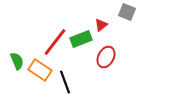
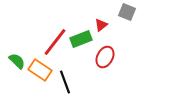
red ellipse: moved 1 px left
green semicircle: rotated 24 degrees counterclockwise
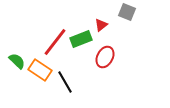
black line: rotated 10 degrees counterclockwise
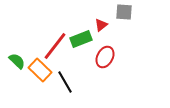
gray square: moved 3 px left; rotated 18 degrees counterclockwise
red line: moved 4 px down
orange rectangle: rotated 10 degrees clockwise
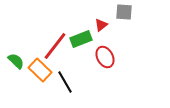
red ellipse: rotated 55 degrees counterclockwise
green semicircle: moved 1 px left
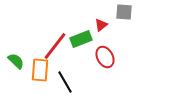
orange rectangle: rotated 50 degrees clockwise
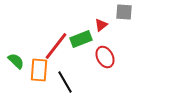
red line: moved 1 px right
orange rectangle: moved 1 px left
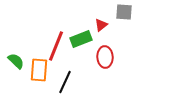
red line: rotated 16 degrees counterclockwise
red ellipse: rotated 25 degrees clockwise
black line: rotated 55 degrees clockwise
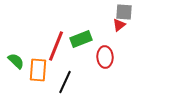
red triangle: moved 18 px right
orange rectangle: moved 1 px left
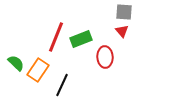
red triangle: moved 3 px right, 6 px down; rotated 32 degrees counterclockwise
red line: moved 9 px up
green semicircle: moved 2 px down
orange rectangle: rotated 30 degrees clockwise
black line: moved 3 px left, 3 px down
